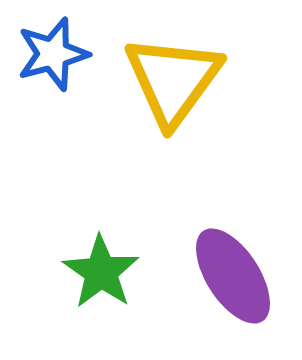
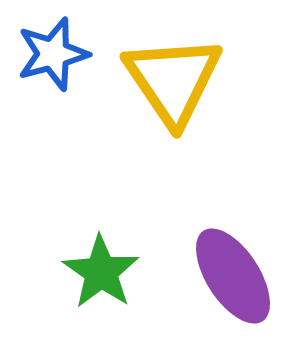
yellow triangle: rotated 10 degrees counterclockwise
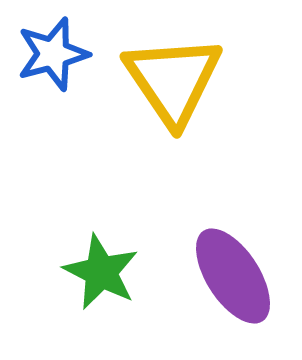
green star: rotated 8 degrees counterclockwise
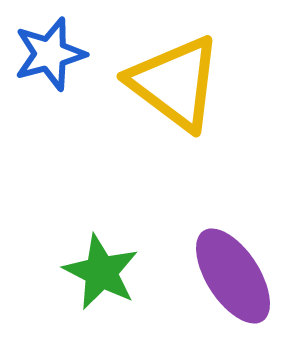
blue star: moved 3 px left
yellow triangle: moved 2 px right, 3 px down; rotated 19 degrees counterclockwise
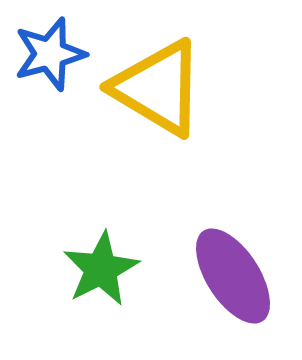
yellow triangle: moved 17 px left, 5 px down; rotated 6 degrees counterclockwise
green star: moved 3 px up; rotated 18 degrees clockwise
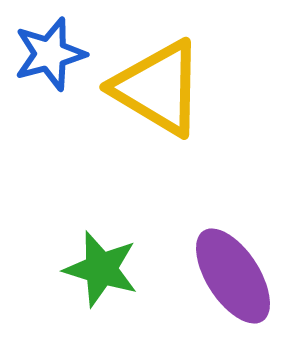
green star: rotated 28 degrees counterclockwise
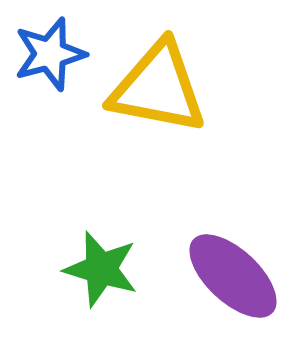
yellow triangle: rotated 20 degrees counterclockwise
purple ellipse: rotated 14 degrees counterclockwise
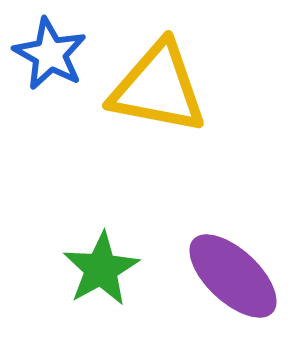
blue star: rotated 28 degrees counterclockwise
green star: rotated 26 degrees clockwise
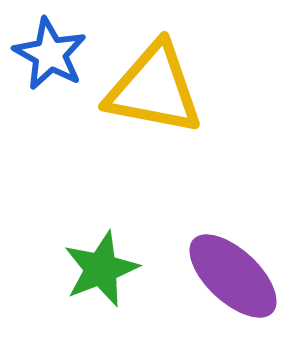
yellow triangle: moved 4 px left, 1 px down
green star: rotated 8 degrees clockwise
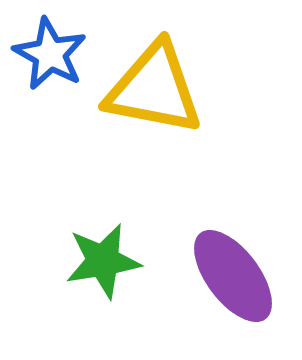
green star: moved 2 px right, 8 px up; rotated 12 degrees clockwise
purple ellipse: rotated 10 degrees clockwise
